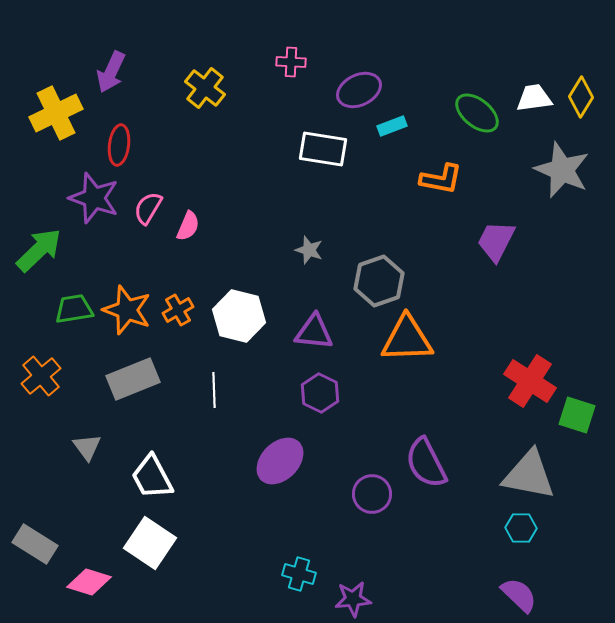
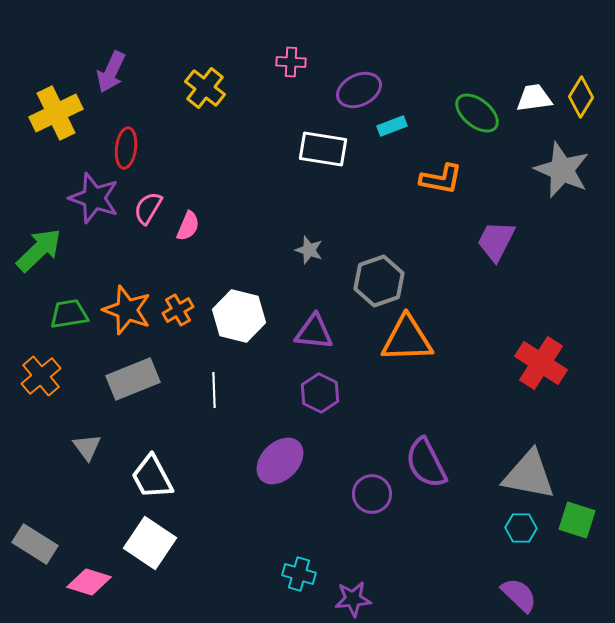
red ellipse at (119, 145): moved 7 px right, 3 px down
green trapezoid at (74, 309): moved 5 px left, 5 px down
red cross at (530, 381): moved 11 px right, 18 px up
green square at (577, 415): moved 105 px down
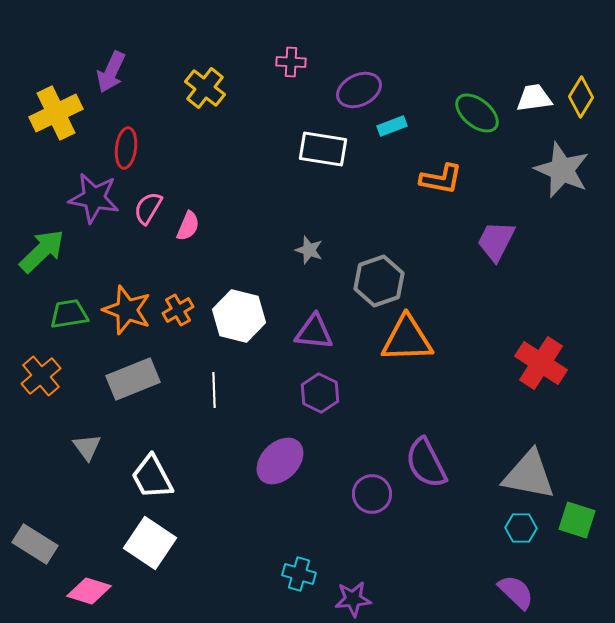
purple star at (94, 198): rotated 9 degrees counterclockwise
green arrow at (39, 250): moved 3 px right, 1 px down
pink diamond at (89, 582): moved 9 px down
purple semicircle at (519, 595): moved 3 px left, 3 px up
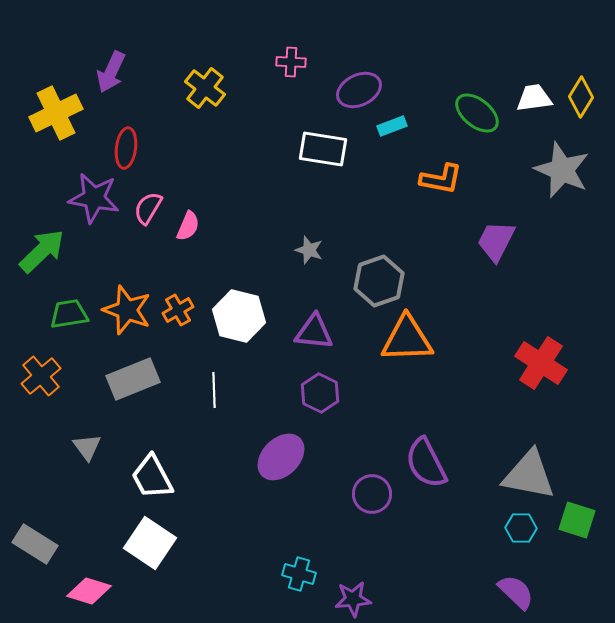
purple ellipse at (280, 461): moved 1 px right, 4 px up
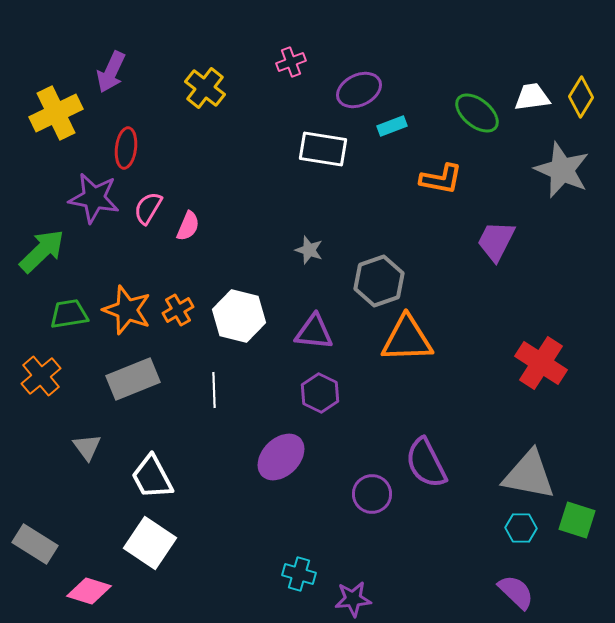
pink cross at (291, 62): rotated 24 degrees counterclockwise
white trapezoid at (534, 98): moved 2 px left, 1 px up
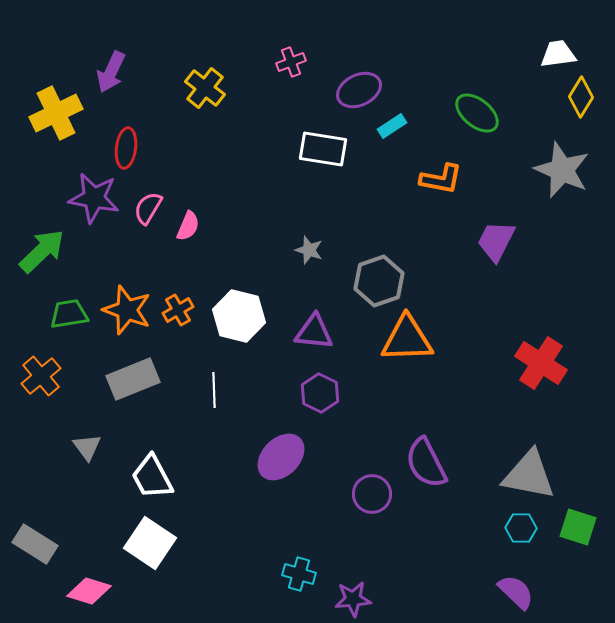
white trapezoid at (532, 97): moved 26 px right, 43 px up
cyan rectangle at (392, 126): rotated 12 degrees counterclockwise
green square at (577, 520): moved 1 px right, 7 px down
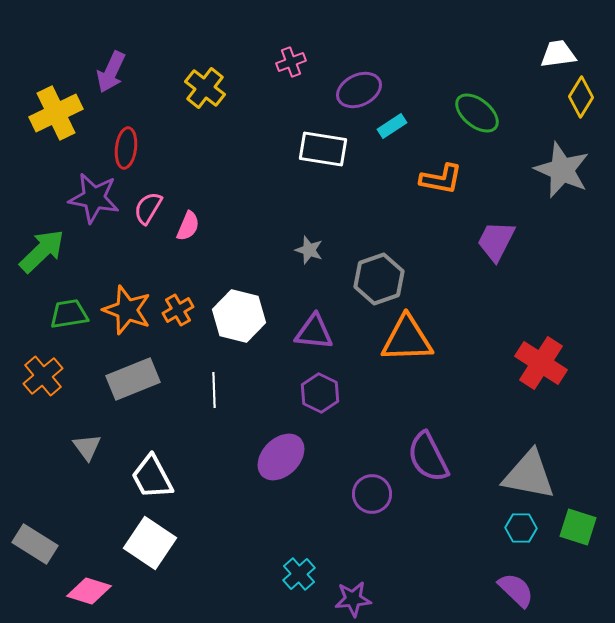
gray hexagon at (379, 281): moved 2 px up
orange cross at (41, 376): moved 2 px right
purple semicircle at (426, 463): moved 2 px right, 6 px up
cyan cross at (299, 574): rotated 32 degrees clockwise
purple semicircle at (516, 592): moved 2 px up
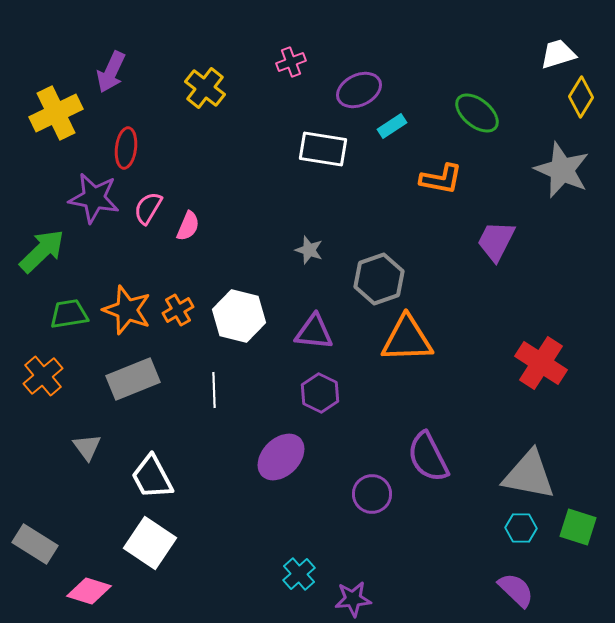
white trapezoid at (558, 54): rotated 9 degrees counterclockwise
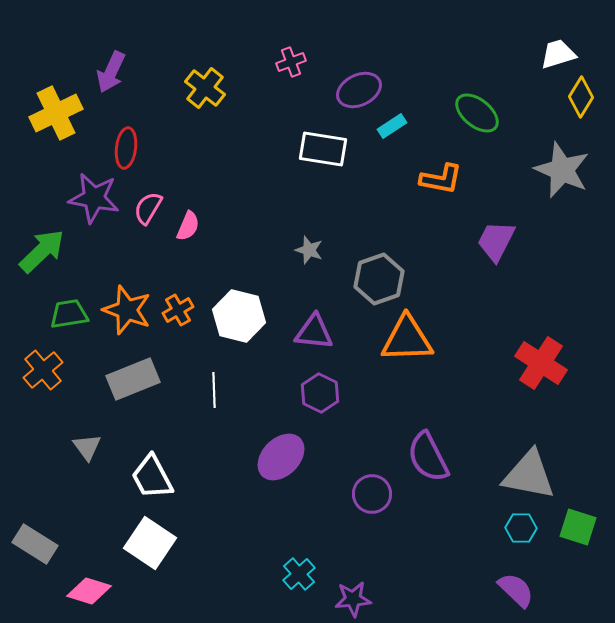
orange cross at (43, 376): moved 6 px up
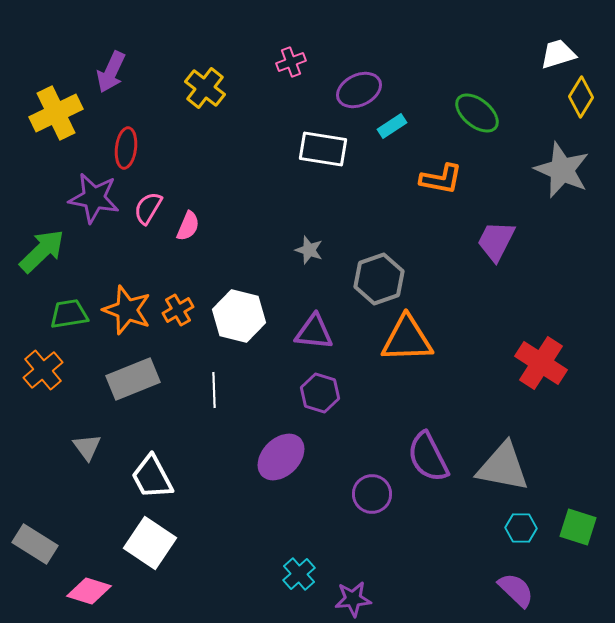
purple hexagon at (320, 393): rotated 9 degrees counterclockwise
gray triangle at (529, 475): moved 26 px left, 8 px up
